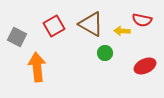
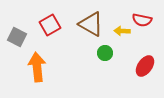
red square: moved 4 px left, 1 px up
red ellipse: rotated 30 degrees counterclockwise
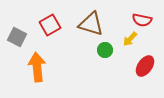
brown triangle: rotated 12 degrees counterclockwise
yellow arrow: moved 8 px right, 8 px down; rotated 49 degrees counterclockwise
green circle: moved 3 px up
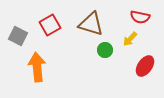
red semicircle: moved 2 px left, 3 px up
gray square: moved 1 px right, 1 px up
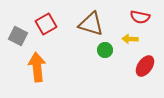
red square: moved 4 px left, 1 px up
yellow arrow: rotated 49 degrees clockwise
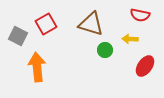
red semicircle: moved 2 px up
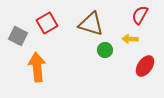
red semicircle: rotated 108 degrees clockwise
red square: moved 1 px right, 1 px up
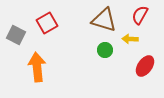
brown triangle: moved 13 px right, 4 px up
gray square: moved 2 px left, 1 px up
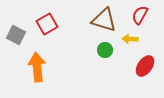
red square: moved 1 px down
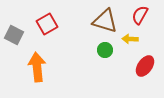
brown triangle: moved 1 px right, 1 px down
gray square: moved 2 px left
